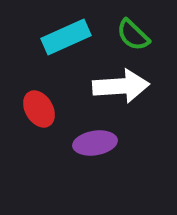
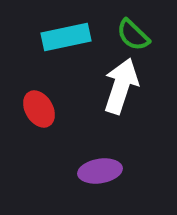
cyan rectangle: rotated 12 degrees clockwise
white arrow: rotated 68 degrees counterclockwise
purple ellipse: moved 5 px right, 28 px down
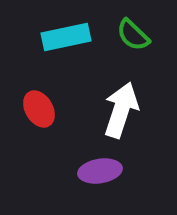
white arrow: moved 24 px down
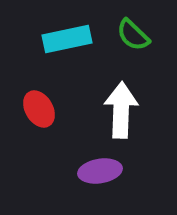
cyan rectangle: moved 1 px right, 2 px down
white arrow: rotated 16 degrees counterclockwise
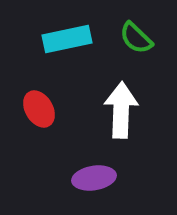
green semicircle: moved 3 px right, 3 px down
purple ellipse: moved 6 px left, 7 px down
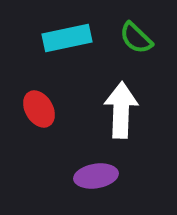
cyan rectangle: moved 1 px up
purple ellipse: moved 2 px right, 2 px up
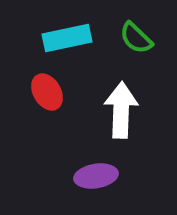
red ellipse: moved 8 px right, 17 px up
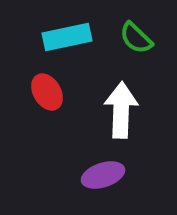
cyan rectangle: moved 1 px up
purple ellipse: moved 7 px right, 1 px up; rotated 9 degrees counterclockwise
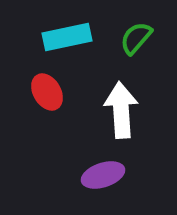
green semicircle: rotated 87 degrees clockwise
white arrow: rotated 6 degrees counterclockwise
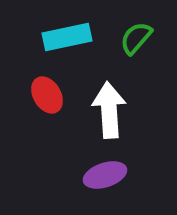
red ellipse: moved 3 px down
white arrow: moved 12 px left
purple ellipse: moved 2 px right
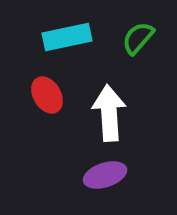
green semicircle: moved 2 px right
white arrow: moved 3 px down
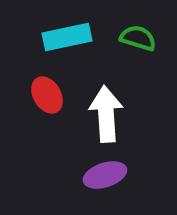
green semicircle: rotated 66 degrees clockwise
white arrow: moved 3 px left, 1 px down
